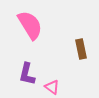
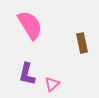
brown rectangle: moved 1 px right, 6 px up
pink triangle: moved 3 px up; rotated 42 degrees clockwise
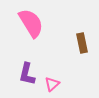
pink semicircle: moved 1 px right, 2 px up
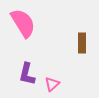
pink semicircle: moved 8 px left
brown rectangle: rotated 12 degrees clockwise
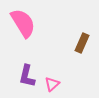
brown rectangle: rotated 24 degrees clockwise
purple L-shape: moved 2 px down
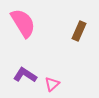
brown rectangle: moved 3 px left, 12 px up
purple L-shape: moved 2 px left, 1 px up; rotated 110 degrees clockwise
